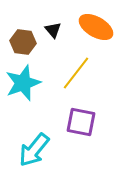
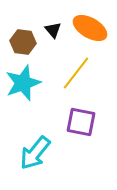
orange ellipse: moved 6 px left, 1 px down
cyan arrow: moved 1 px right, 3 px down
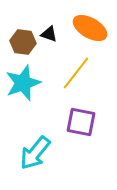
black triangle: moved 4 px left, 4 px down; rotated 30 degrees counterclockwise
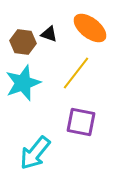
orange ellipse: rotated 8 degrees clockwise
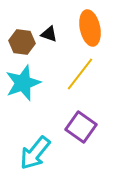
orange ellipse: rotated 40 degrees clockwise
brown hexagon: moved 1 px left
yellow line: moved 4 px right, 1 px down
purple square: moved 5 px down; rotated 24 degrees clockwise
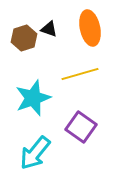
black triangle: moved 5 px up
brown hexagon: moved 2 px right, 4 px up; rotated 25 degrees counterclockwise
yellow line: rotated 36 degrees clockwise
cyan star: moved 10 px right, 15 px down
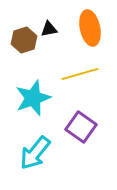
black triangle: rotated 30 degrees counterclockwise
brown hexagon: moved 2 px down
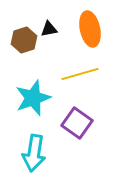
orange ellipse: moved 1 px down
purple square: moved 4 px left, 4 px up
cyan arrow: moved 1 px left; rotated 30 degrees counterclockwise
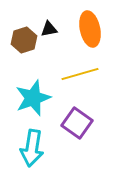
cyan arrow: moved 2 px left, 5 px up
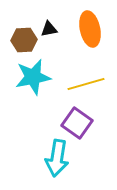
brown hexagon: rotated 15 degrees clockwise
yellow line: moved 6 px right, 10 px down
cyan star: moved 21 px up; rotated 9 degrees clockwise
cyan arrow: moved 25 px right, 10 px down
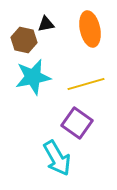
black triangle: moved 3 px left, 5 px up
brown hexagon: rotated 15 degrees clockwise
cyan arrow: rotated 39 degrees counterclockwise
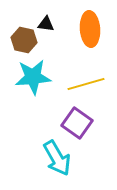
black triangle: rotated 18 degrees clockwise
orange ellipse: rotated 8 degrees clockwise
cyan star: rotated 6 degrees clockwise
